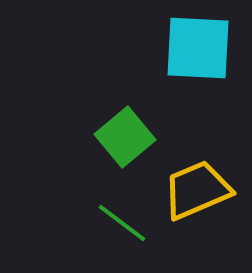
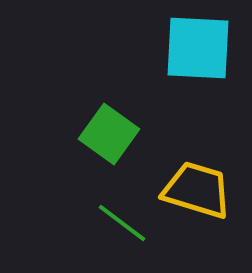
green square: moved 16 px left, 3 px up; rotated 14 degrees counterclockwise
yellow trapezoid: rotated 40 degrees clockwise
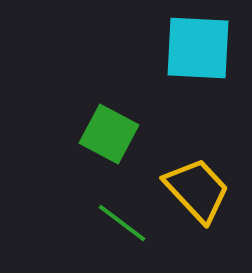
green square: rotated 8 degrees counterclockwise
yellow trapezoid: rotated 30 degrees clockwise
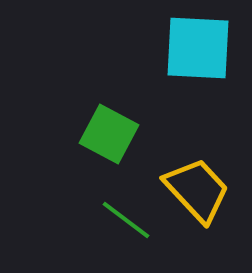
green line: moved 4 px right, 3 px up
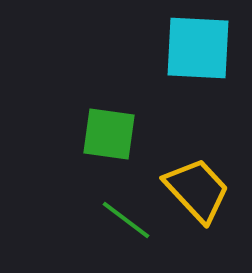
green square: rotated 20 degrees counterclockwise
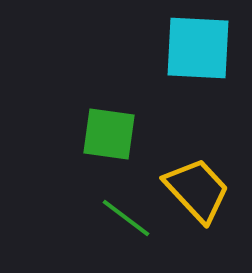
green line: moved 2 px up
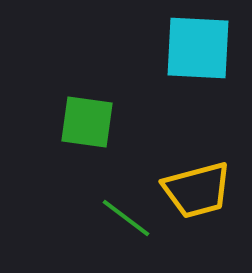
green square: moved 22 px left, 12 px up
yellow trapezoid: rotated 118 degrees clockwise
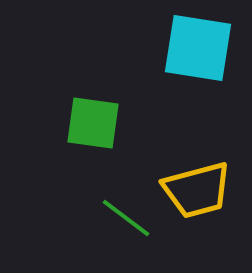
cyan square: rotated 6 degrees clockwise
green square: moved 6 px right, 1 px down
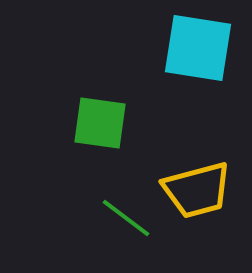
green square: moved 7 px right
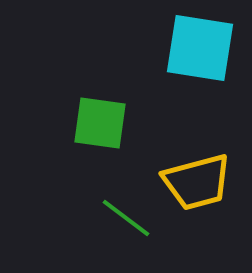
cyan square: moved 2 px right
yellow trapezoid: moved 8 px up
